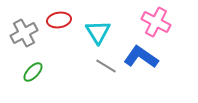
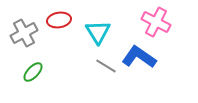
blue L-shape: moved 2 px left
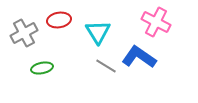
green ellipse: moved 9 px right, 4 px up; rotated 35 degrees clockwise
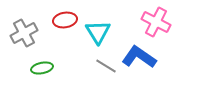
red ellipse: moved 6 px right
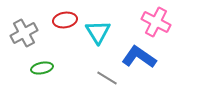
gray line: moved 1 px right, 12 px down
